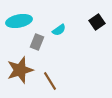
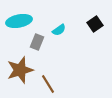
black square: moved 2 px left, 2 px down
brown line: moved 2 px left, 3 px down
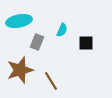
black square: moved 9 px left, 19 px down; rotated 35 degrees clockwise
cyan semicircle: moved 3 px right; rotated 32 degrees counterclockwise
brown line: moved 3 px right, 3 px up
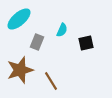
cyan ellipse: moved 2 px up; rotated 30 degrees counterclockwise
black square: rotated 14 degrees counterclockwise
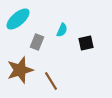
cyan ellipse: moved 1 px left
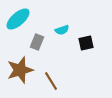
cyan semicircle: rotated 48 degrees clockwise
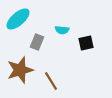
cyan semicircle: rotated 24 degrees clockwise
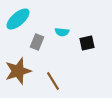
cyan semicircle: moved 2 px down
black square: moved 1 px right
brown star: moved 2 px left, 1 px down
brown line: moved 2 px right
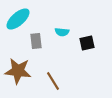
gray rectangle: moved 1 px left, 1 px up; rotated 28 degrees counterclockwise
brown star: rotated 24 degrees clockwise
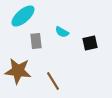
cyan ellipse: moved 5 px right, 3 px up
cyan semicircle: rotated 24 degrees clockwise
black square: moved 3 px right
